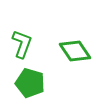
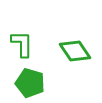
green L-shape: rotated 20 degrees counterclockwise
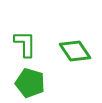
green L-shape: moved 3 px right
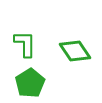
green pentagon: rotated 24 degrees clockwise
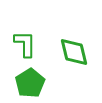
green diamond: moved 1 px left, 1 px down; rotated 20 degrees clockwise
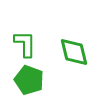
green pentagon: moved 1 px left, 3 px up; rotated 20 degrees counterclockwise
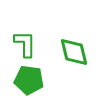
green pentagon: rotated 12 degrees counterclockwise
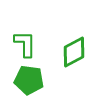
green diamond: rotated 76 degrees clockwise
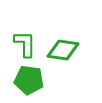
green diamond: moved 11 px left, 2 px up; rotated 36 degrees clockwise
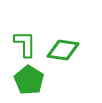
green pentagon: rotated 24 degrees clockwise
